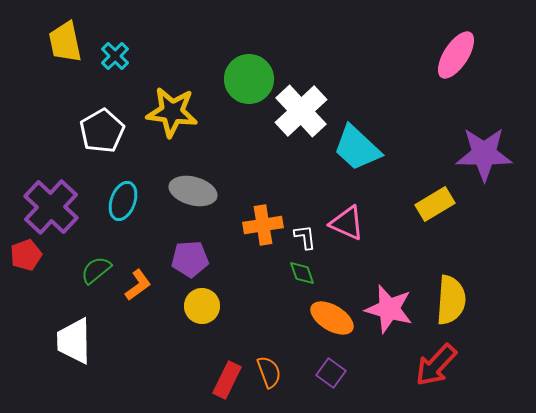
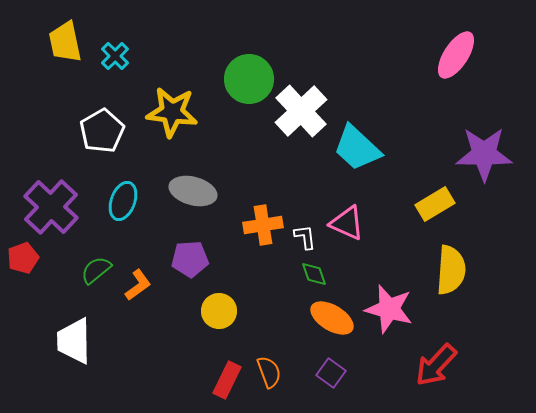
red pentagon: moved 3 px left, 3 px down
green diamond: moved 12 px right, 1 px down
yellow semicircle: moved 30 px up
yellow circle: moved 17 px right, 5 px down
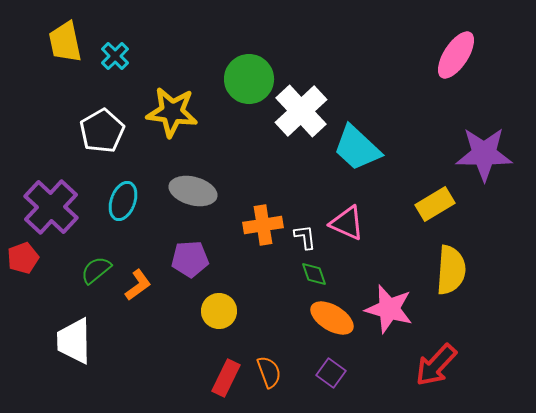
red rectangle: moved 1 px left, 2 px up
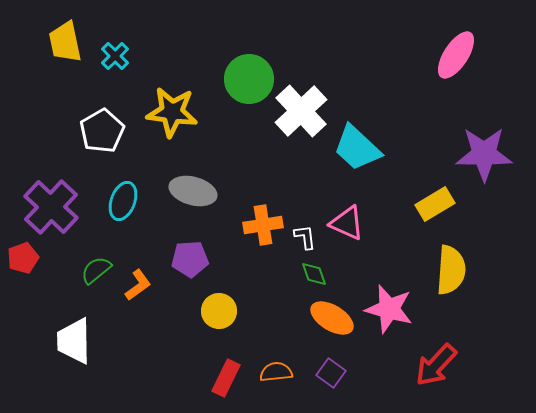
orange semicircle: moved 7 px right; rotated 76 degrees counterclockwise
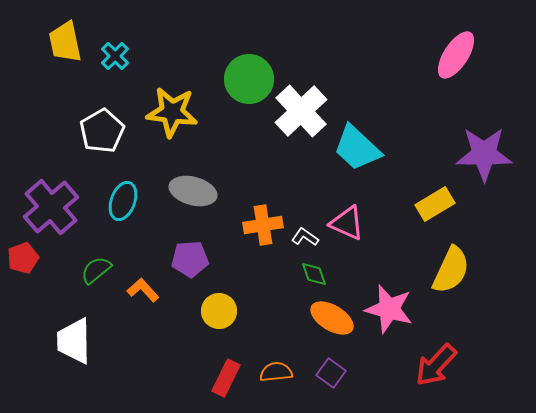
purple cross: rotated 6 degrees clockwise
white L-shape: rotated 48 degrees counterclockwise
yellow semicircle: rotated 21 degrees clockwise
orange L-shape: moved 5 px right, 5 px down; rotated 96 degrees counterclockwise
